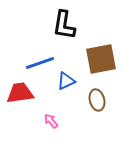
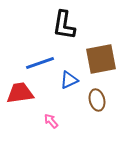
blue triangle: moved 3 px right, 1 px up
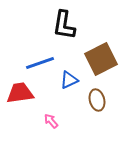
brown square: rotated 16 degrees counterclockwise
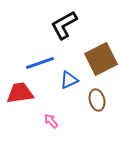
black L-shape: rotated 52 degrees clockwise
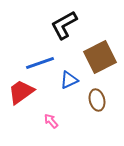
brown square: moved 1 px left, 2 px up
red trapezoid: moved 1 px right, 1 px up; rotated 28 degrees counterclockwise
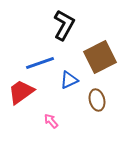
black L-shape: rotated 148 degrees clockwise
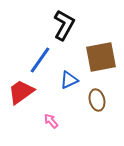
brown square: moved 1 px right; rotated 16 degrees clockwise
blue line: moved 3 px up; rotated 36 degrees counterclockwise
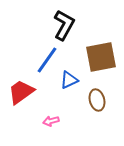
blue line: moved 7 px right
pink arrow: rotated 63 degrees counterclockwise
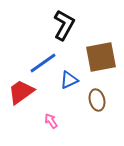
blue line: moved 4 px left, 3 px down; rotated 20 degrees clockwise
pink arrow: rotated 70 degrees clockwise
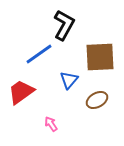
brown square: moved 1 px left; rotated 8 degrees clockwise
blue line: moved 4 px left, 9 px up
blue triangle: rotated 24 degrees counterclockwise
brown ellipse: rotated 75 degrees clockwise
pink arrow: moved 3 px down
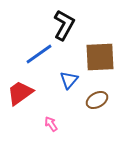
red trapezoid: moved 1 px left, 1 px down
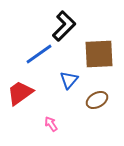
black L-shape: moved 1 px down; rotated 16 degrees clockwise
brown square: moved 1 px left, 3 px up
